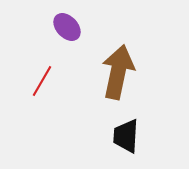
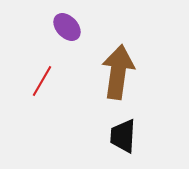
brown arrow: rotated 4 degrees counterclockwise
black trapezoid: moved 3 px left
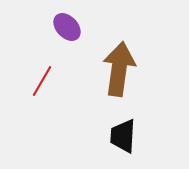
brown arrow: moved 1 px right, 3 px up
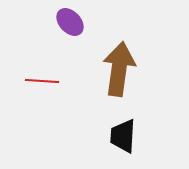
purple ellipse: moved 3 px right, 5 px up
red line: rotated 64 degrees clockwise
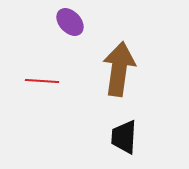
black trapezoid: moved 1 px right, 1 px down
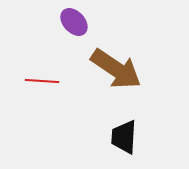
purple ellipse: moved 4 px right
brown arrow: moved 3 px left; rotated 116 degrees clockwise
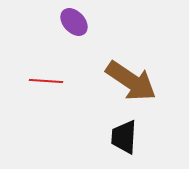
brown arrow: moved 15 px right, 12 px down
red line: moved 4 px right
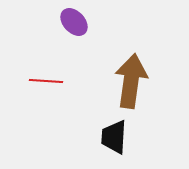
brown arrow: rotated 116 degrees counterclockwise
black trapezoid: moved 10 px left
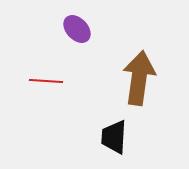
purple ellipse: moved 3 px right, 7 px down
brown arrow: moved 8 px right, 3 px up
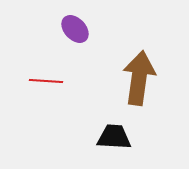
purple ellipse: moved 2 px left
black trapezoid: rotated 90 degrees clockwise
